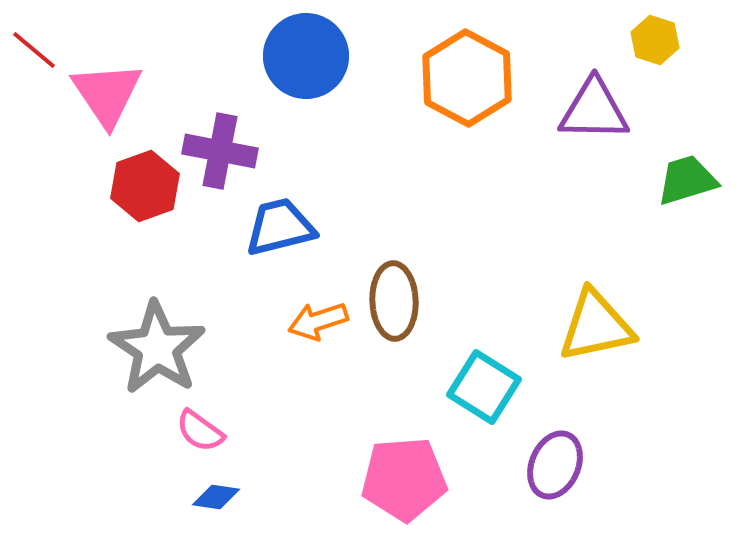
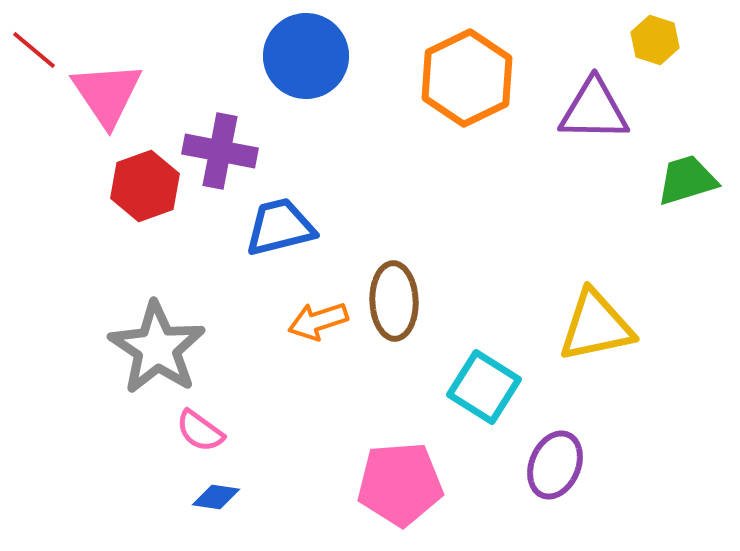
orange hexagon: rotated 6 degrees clockwise
pink pentagon: moved 4 px left, 5 px down
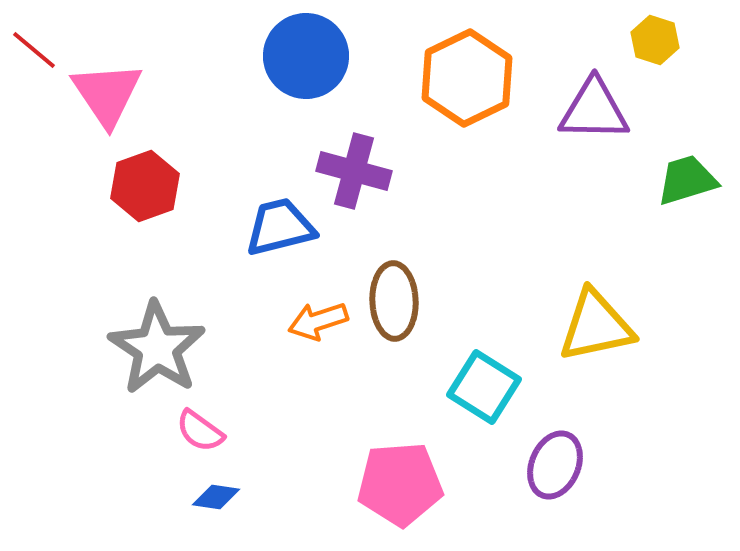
purple cross: moved 134 px right, 20 px down; rotated 4 degrees clockwise
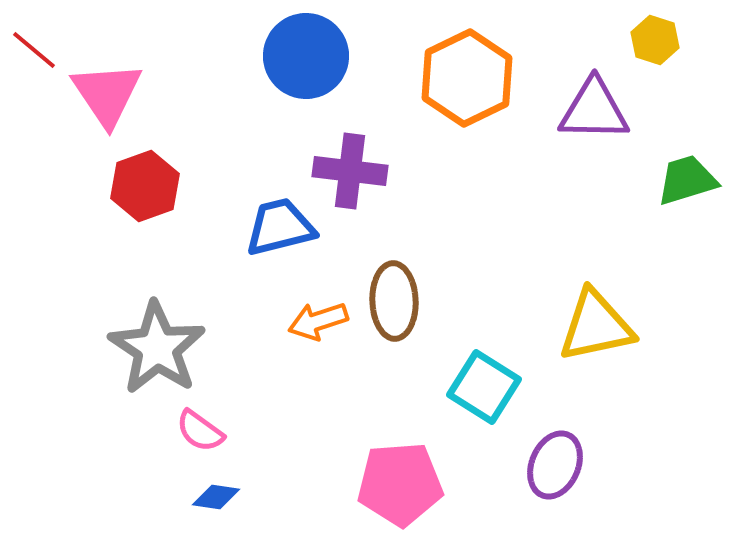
purple cross: moved 4 px left; rotated 8 degrees counterclockwise
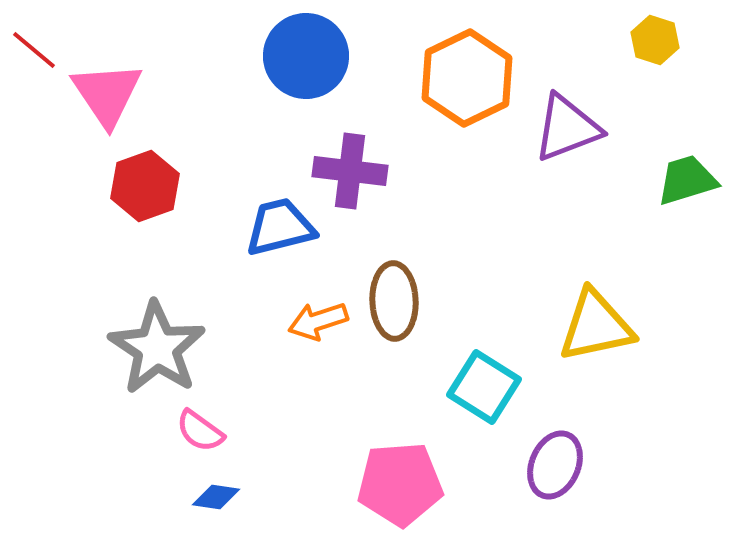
purple triangle: moved 27 px left, 18 px down; rotated 22 degrees counterclockwise
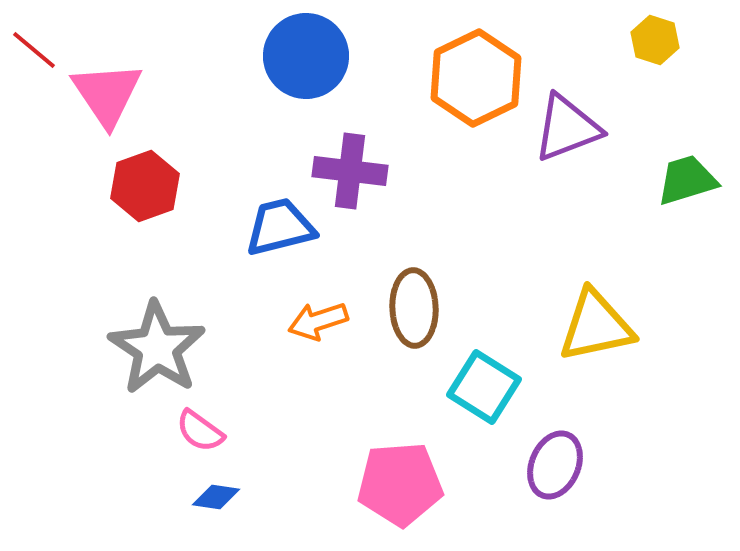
orange hexagon: moved 9 px right
brown ellipse: moved 20 px right, 7 px down
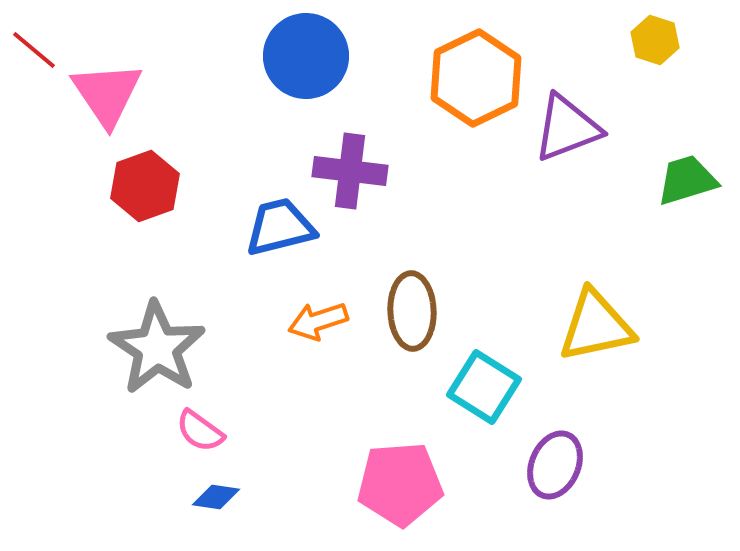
brown ellipse: moved 2 px left, 3 px down
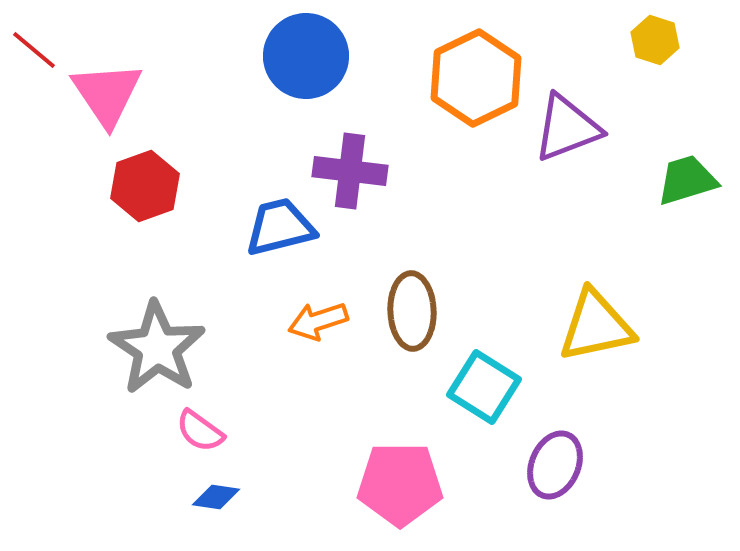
pink pentagon: rotated 4 degrees clockwise
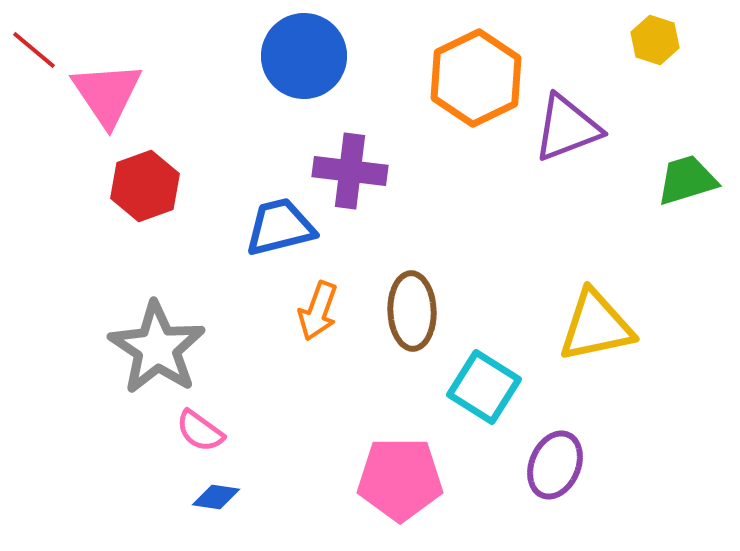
blue circle: moved 2 px left
orange arrow: moved 10 px up; rotated 52 degrees counterclockwise
pink pentagon: moved 5 px up
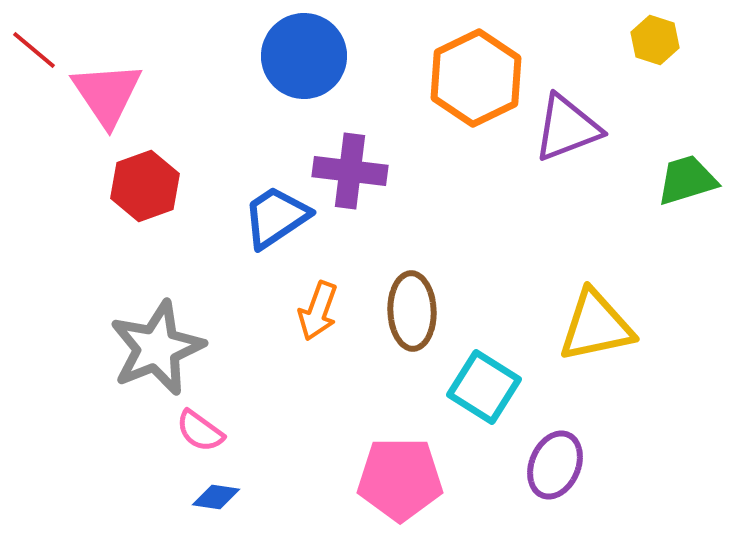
blue trapezoid: moved 4 px left, 10 px up; rotated 20 degrees counterclockwise
gray star: rotated 16 degrees clockwise
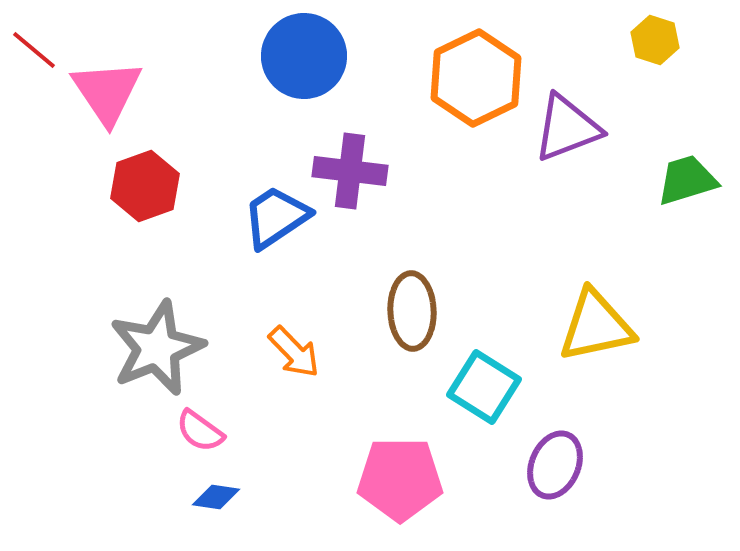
pink triangle: moved 2 px up
orange arrow: moved 24 px left, 41 px down; rotated 64 degrees counterclockwise
